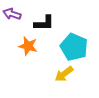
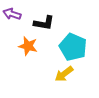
black L-shape: rotated 10 degrees clockwise
cyan pentagon: moved 1 px left
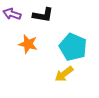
black L-shape: moved 1 px left, 8 px up
orange star: moved 2 px up
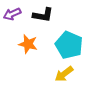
purple arrow: rotated 42 degrees counterclockwise
cyan pentagon: moved 4 px left, 2 px up
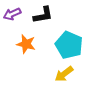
black L-shape: rotated 20 degrees counterclockwise
orange star: moved 2 px left
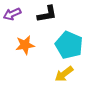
black L-shape: moved 4 px right, 1 px up
orange star: moved 1 px left, 1 px down; rotated 24 degrees counterclockwise
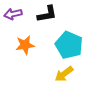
purple arrow: moved 1 px right; rotated 12 degrees clockwise
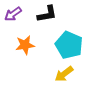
purple arrow: rotated 24 degrees counterclockwise
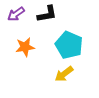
purple arrow: moved 3 px right
orange star: moved 2 px down
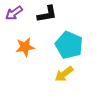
purple arrow: moved 2 px left, 1 px up
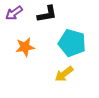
cyan pentagon: moved 3 px right, 2 px up; rotated 8 degrees counterclockwise
